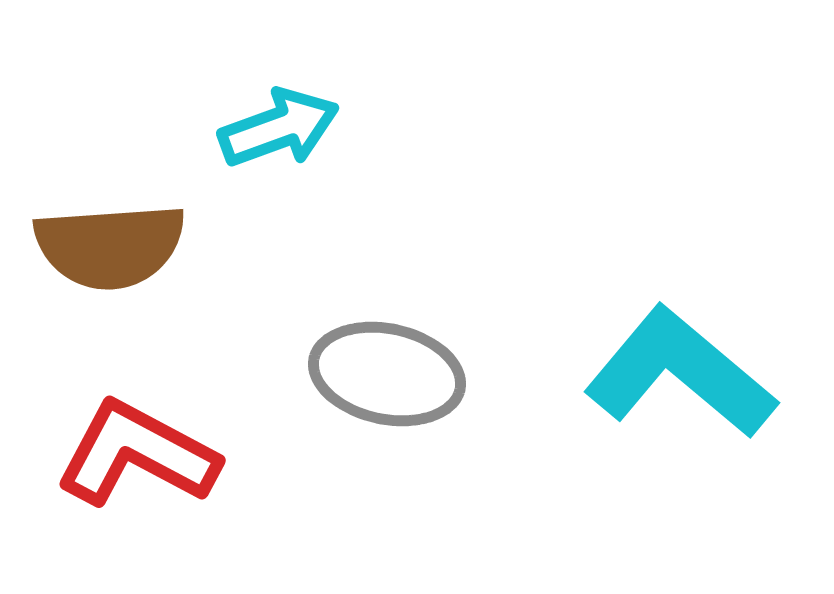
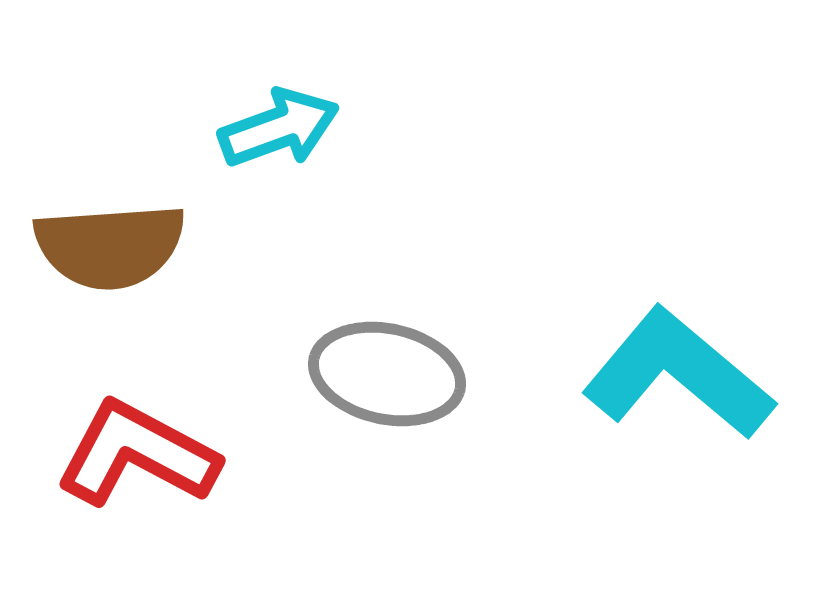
cyan L-shape: moved 2 px left, 1 px down
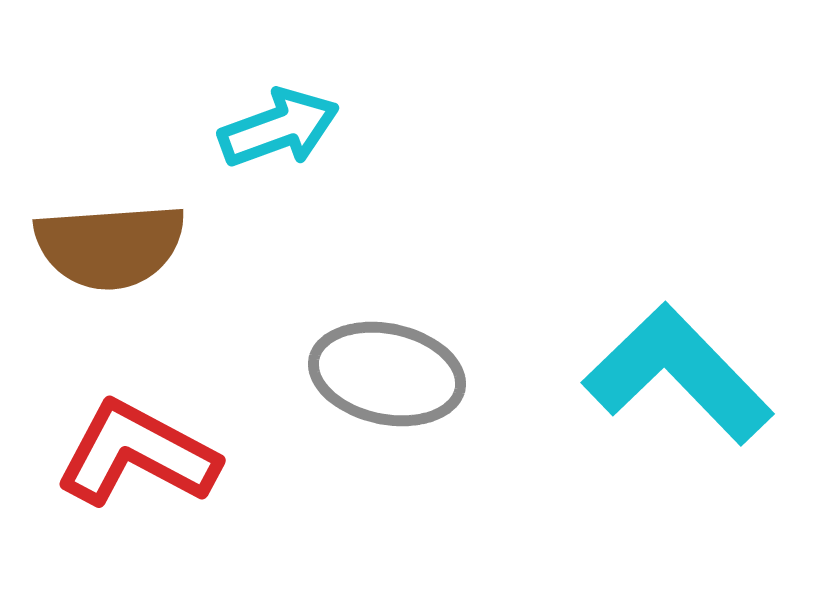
cyan L-shape: rotated 6 degrees clockwise
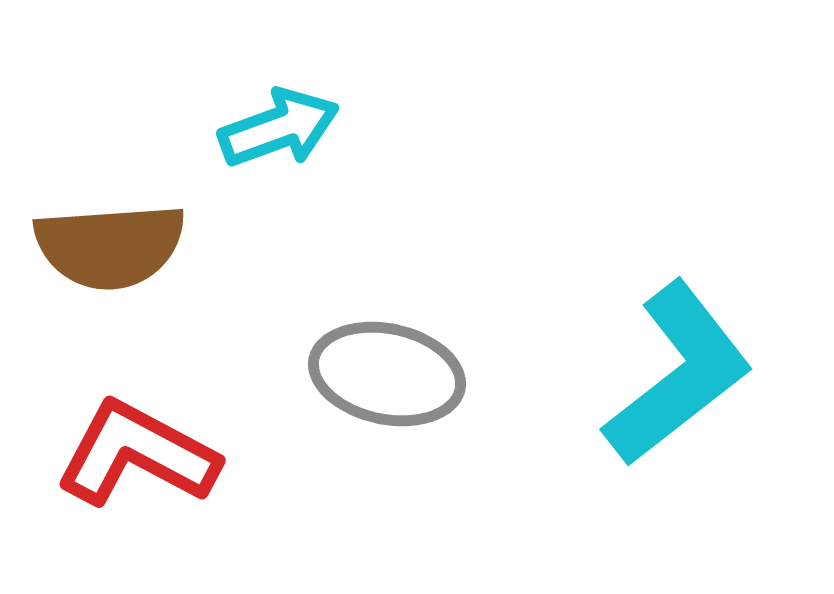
cyan L-shape: rotated 96 degrees clockwise
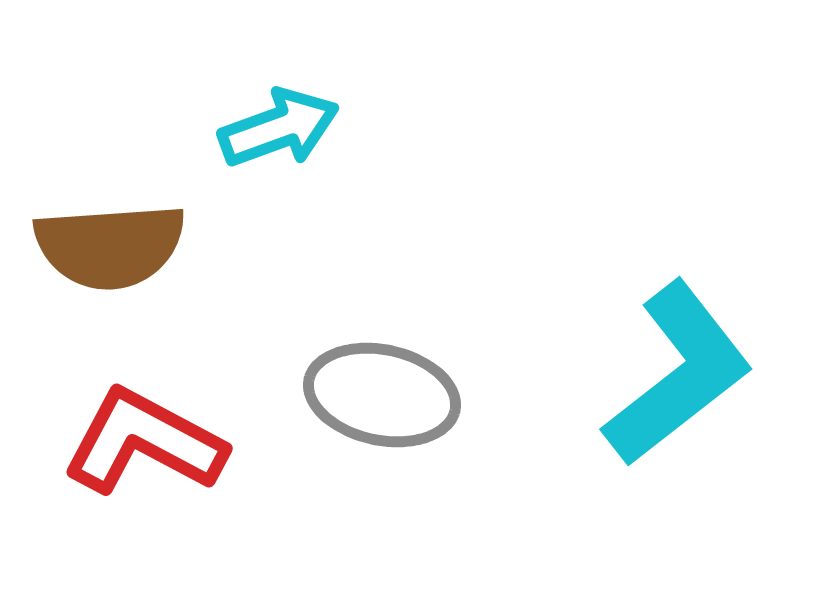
gray ellipse: moved 5 px left, 21 px down
red L-shape: moved 7 px right, 12 px up
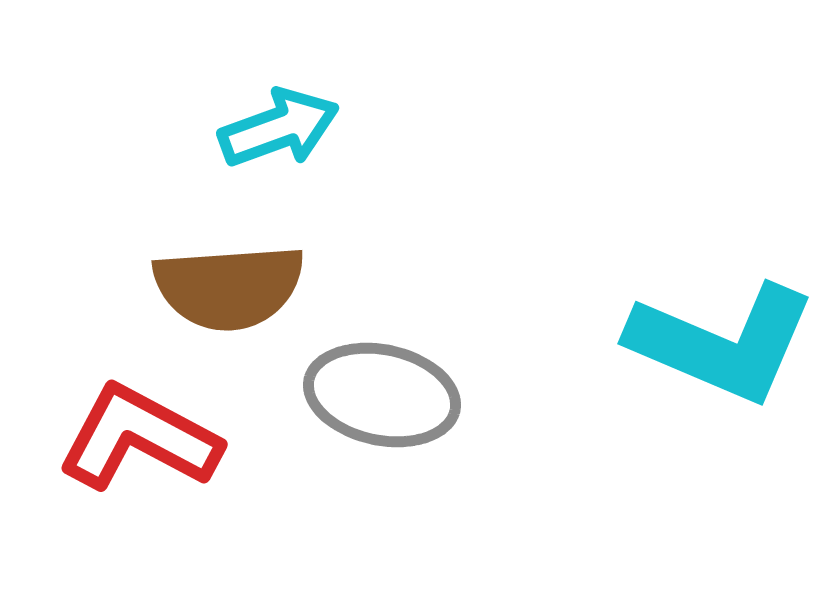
brown semicircle: moved 119 px right, 41 px down
cyan L-shape: moved 44 px right, 31 px up; rotated 61 degrees clockwise
red L-shape: moved 5 px left, 4 px up
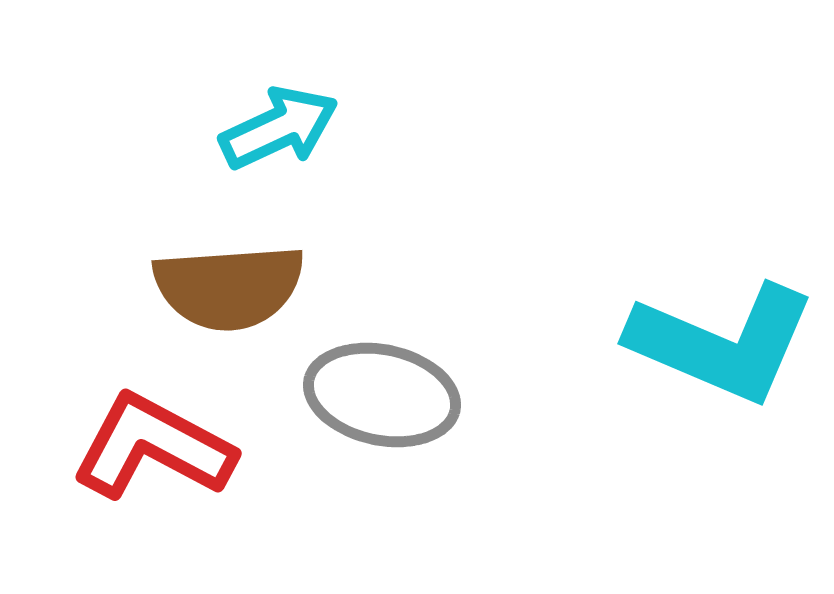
cyan arrow: rotated 5 degrees counterclockwise
red L-shape: moved 14 px right, 9 px down
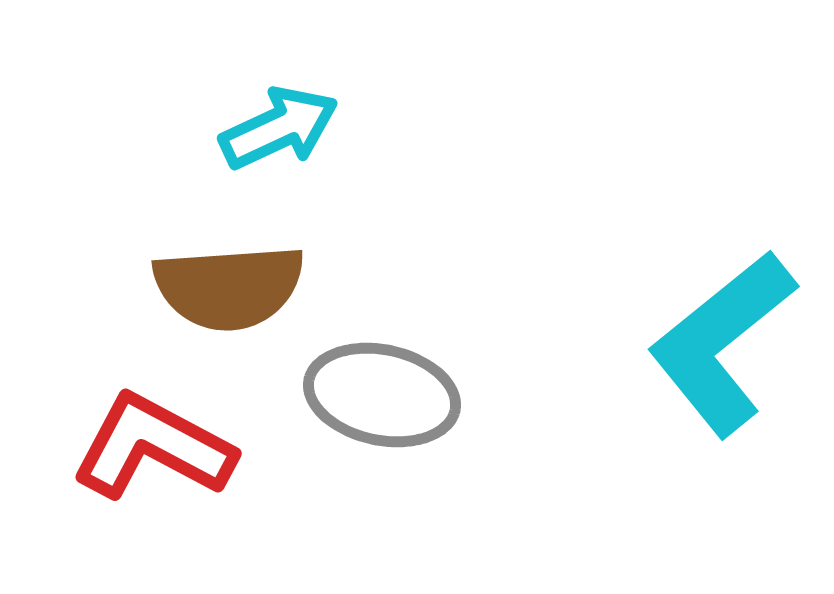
cyan L-shape: rotated 118 degrees clockwise
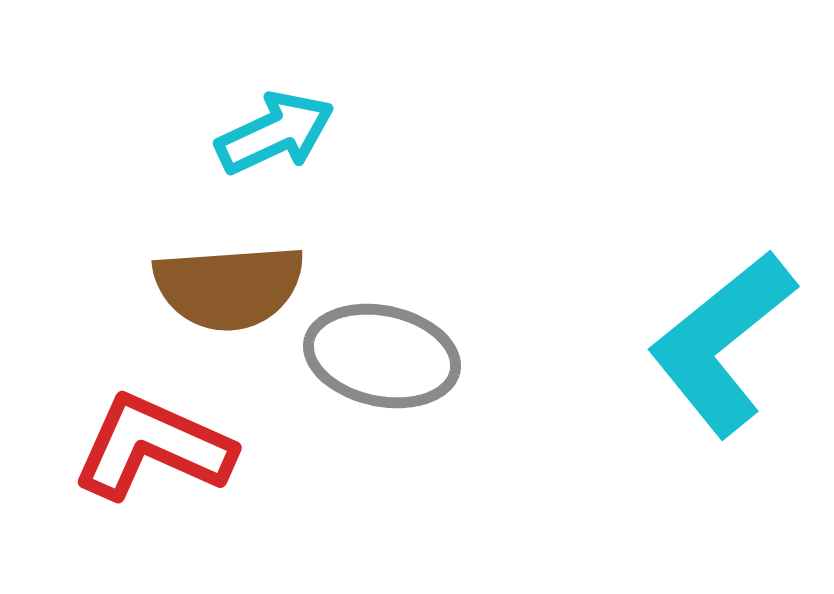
cyan arrow: moved 4 px left, 5 px down
gray ellipse: moved 39 px up
red L-shape: rotated 4 degrees counterclockwise
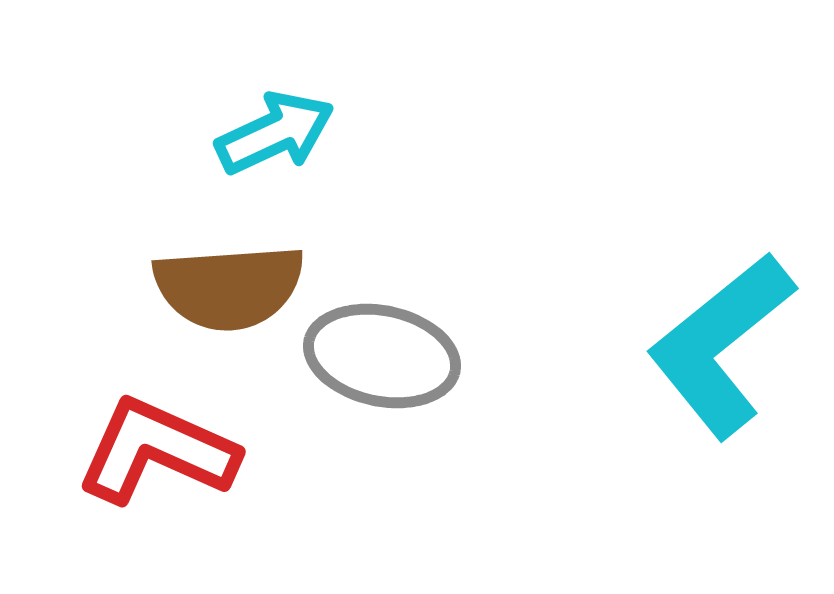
cyan L-shape: moved 1 px left, 2 px down
red L-shape: moved 4 px right, 4 px down
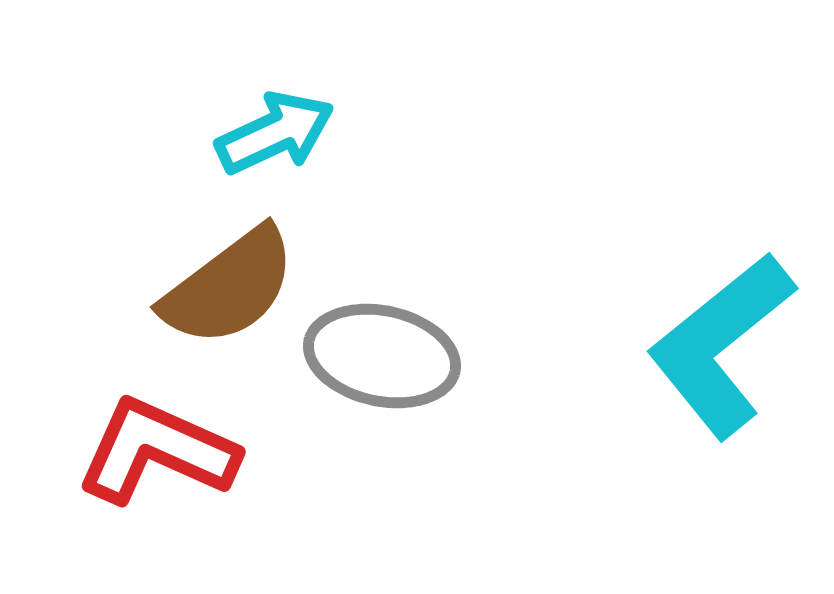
brown semicircle: rotated 33 degrees counterclockwise
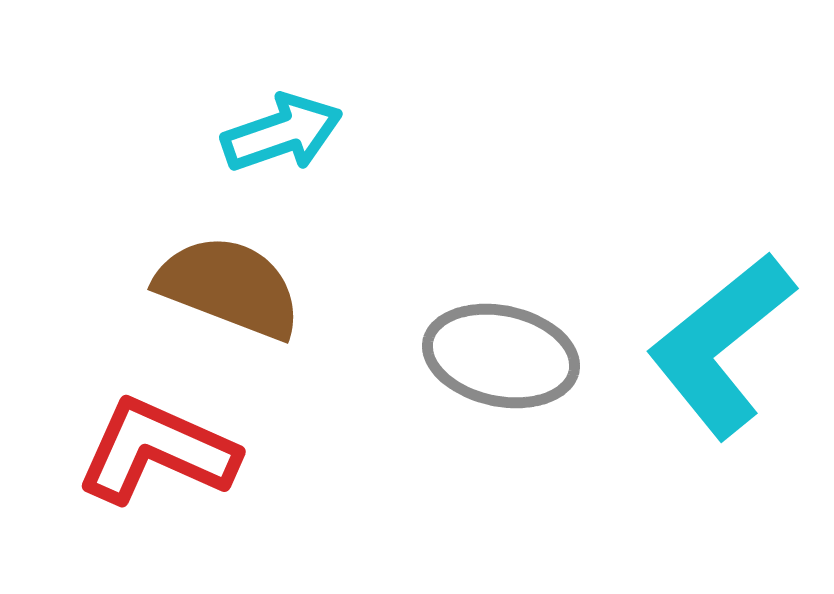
cyan arrow: moved 7 px right; rotated 6 degrees clockwise
brown semicircle: rotated 122 degrees counterclockwise
gray ellipse: moved 119 px right
